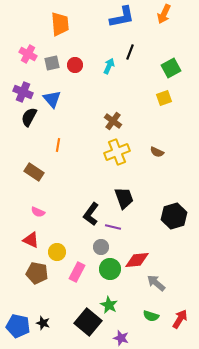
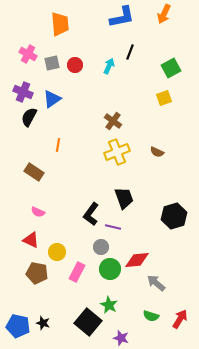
blue triangle: rotated 36 degrees clockwise
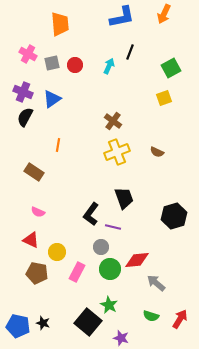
black semicircle: moved 4 px left
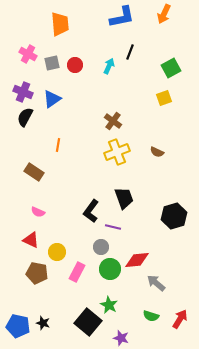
black L-shape: moved 3 px up
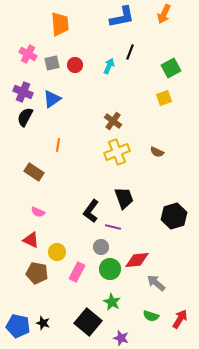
green star: moved 3 px right, 3 px up
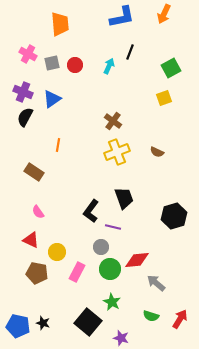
pink semicircle: rotated 32 degrees clockwise
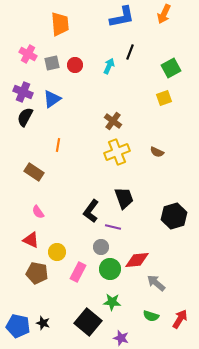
pink rectangle: moved 1 px right
green star: rotated 24 degrees counterclockwise
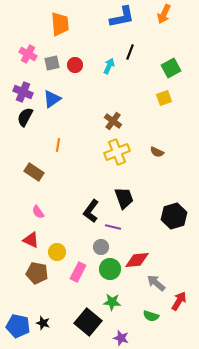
red arrow: moved 1 px left, 18 px up
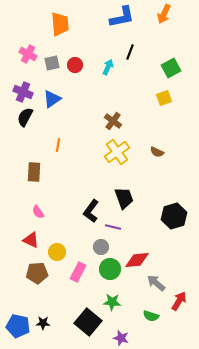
cyan arrow: moved 1 px left, 1 px down
yellow cross: rotated 15 degrees counterclockwise
brown rectangle: rotated 60 degrees clockwise
brown pentagon: rotated 15 degrees counterclockwise
black star: rotated 16 degrees counterclockwise
